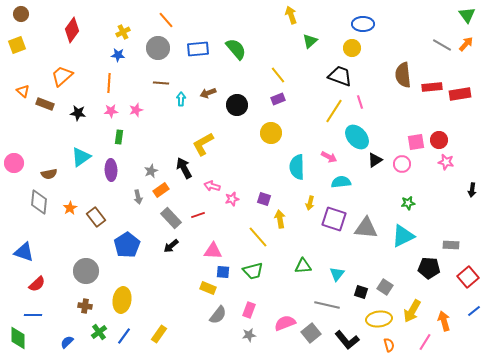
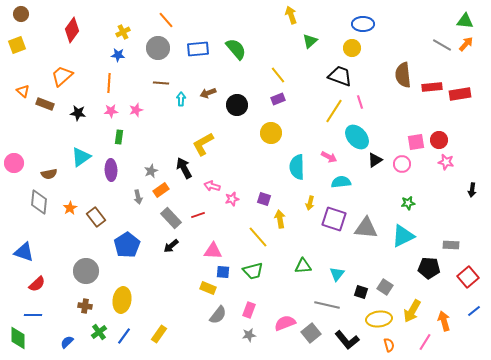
green triangle at (467, 15): moved 2 px left, 6 px down; rotated 48 degrees counterclockwise
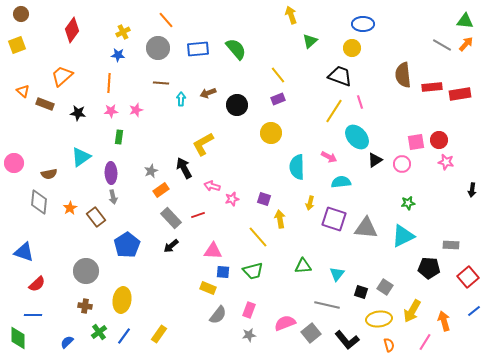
purple ellipse at (111, 170): moved 3 px down
gray arrow at (138, 197): moved 25 px left
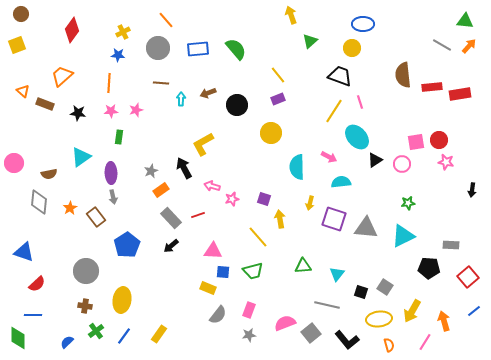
orange arrow at (466, 44): moved 3 px right, 2 px down
green cross at (99, 332): moved 3 px left, 1 px up
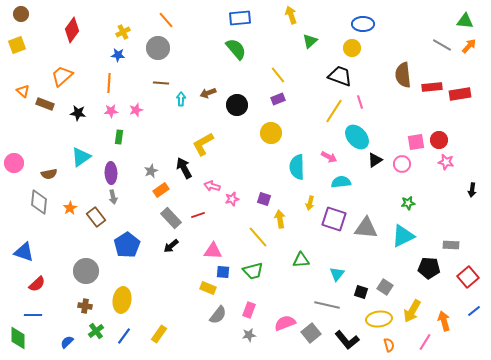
blue rectangle at (198, 49): moved 42 px right, 31 px up
green triangle at (303, 266): moved 2 px left, 6 px up
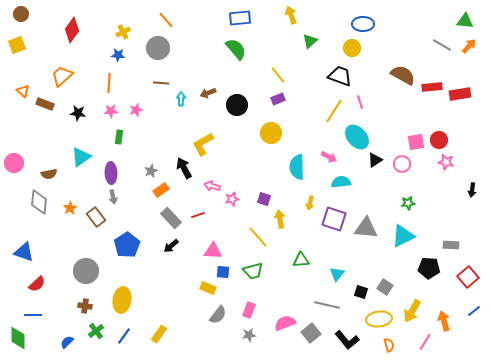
brown semicircle at (403, 75): rotated 125 degrees clockwise
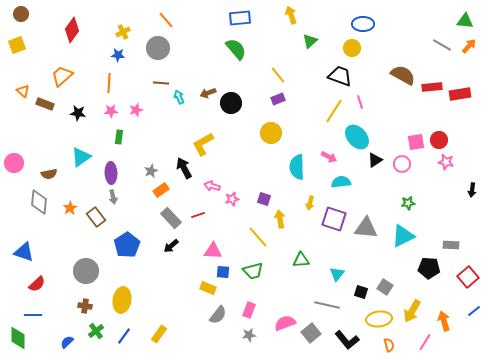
cyan arrow at (181, 99): moved 2 px left, 2 px up; rotated 24 degrees counterclockwise
black circle at (237, 105): moved 6 px left, 2 px up
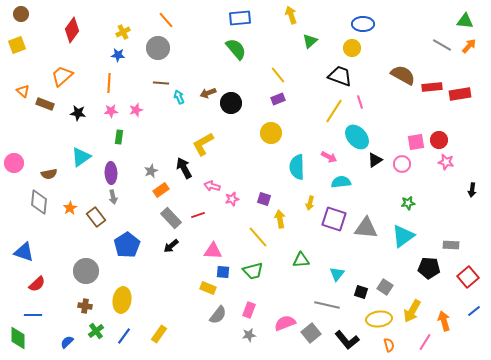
cyan triangle at (403, 236): rotated 10 degrees counterclockwise
